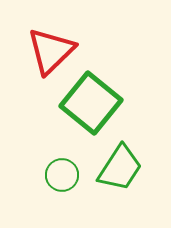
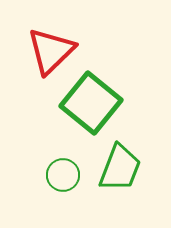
green trapezoid: rotated 12 degrees counterclockwise
green circle: moved 1 px right
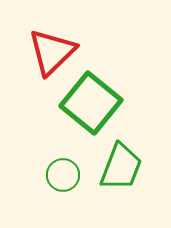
red triangle: moved 1 px right, 1 px down
green trapezoid: moved 1 px right, 1 px up
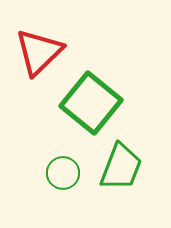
red triangle: moved 13 px left
green circle: moved 2 px up
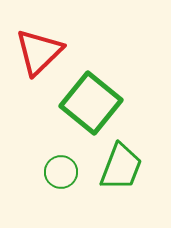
green circle: moved 2 px left, 1 px up
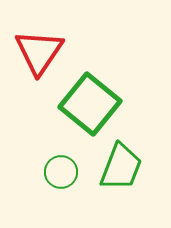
red triangle: rotated 12 degrees counterclockwise
green square: moved 1 px left, 1 px down
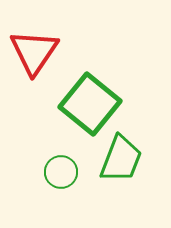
red triangle: moved 5 px left
green trapezoid: moved 8 px up
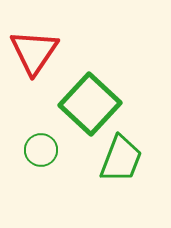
green square: rotated 4 degrees clockwise
green circle: moved 20 px left, 22 px up
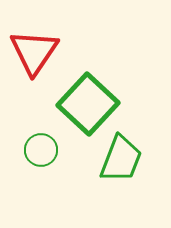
green square: moved 2 px left
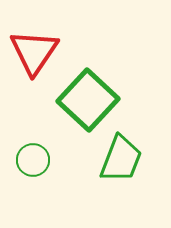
green square: moved 4 px up
green circle: moved 8 px left, 10 px down
